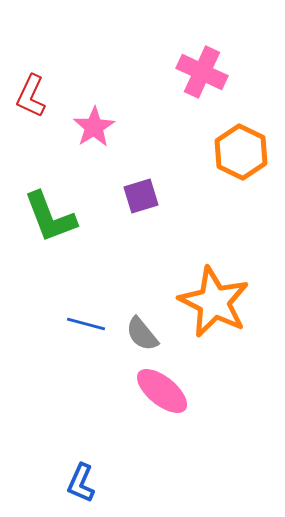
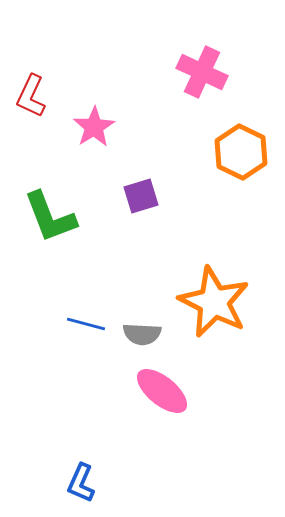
gray semicircle: rotated 48 degrees counterclockwise
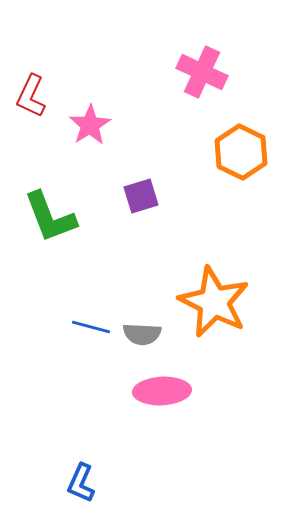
pink star: moved 4 px left, 2 px up
blue line: moved 5 px right, 3 px down
pink ellipse: rotated 42 degrees counterclockwise
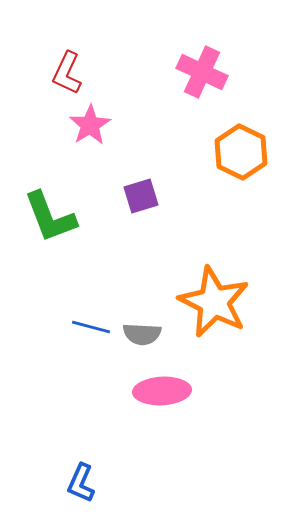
red L-shape: moved 36 px right, 23 px up
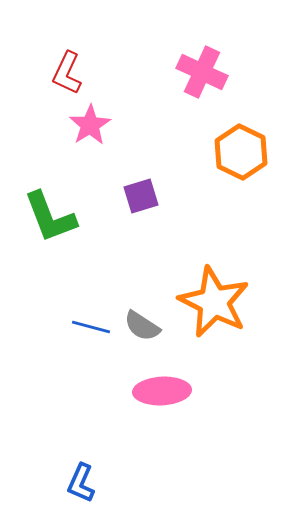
gray semicircle: moved 8 px up; rotated 30 degrees clockwise
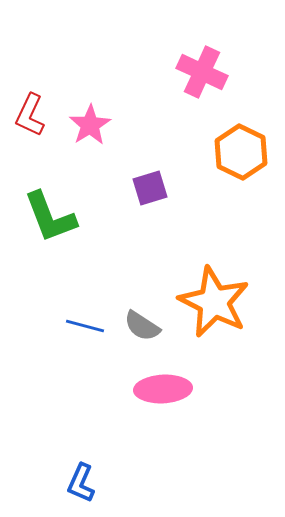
red L-shape: moved 37 px left, 42 px down
purple square: moved 9 px right, 8 px up
blue line: moved 6 px left, 1 px up
pink ellipse: moved 1 px right, 2 px up
